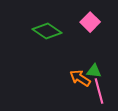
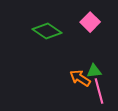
green triangle: rotated 14 degrees counterclockwise
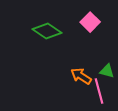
green triangle: moved 13 px right; rotated 21 degrees clockwise
orange arrow: moved 1 px right, 2 px up
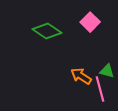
pink line: moved 1 px right, 2 px up
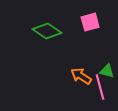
pink square: rotated 30 degrees clockwise
pink line: moved 2 px up
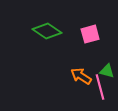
pink square: moved 12 px down
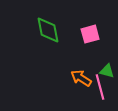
green diamond: moved 1 px right, 1 px up; rotated 44 degrees clockwise
orange arrow: moved 2 px down
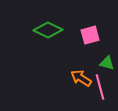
green diamond: rotated 52 degrees counterclockwise
pink square: moved 1 px down
green triangle: moved 8 px up
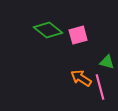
green diamond: rotated 12 degrees clockwise
pink square: moved 12 px left
green triangle: moved 1 px up
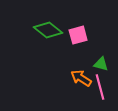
green triangle: moved 6 px left, 2 px down
